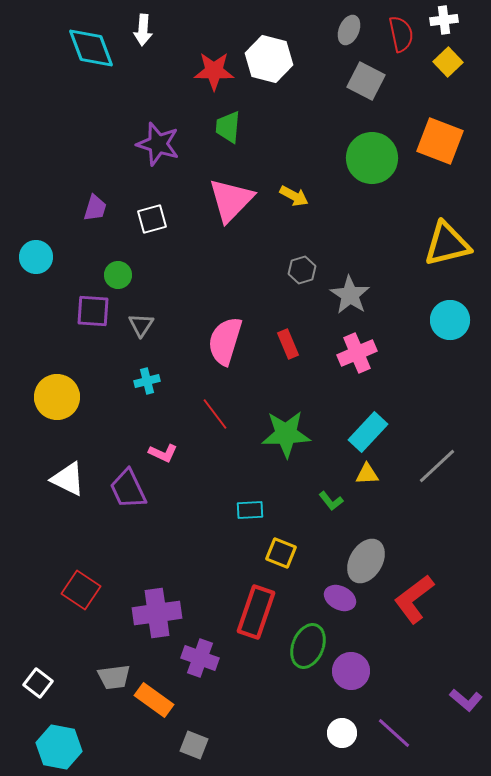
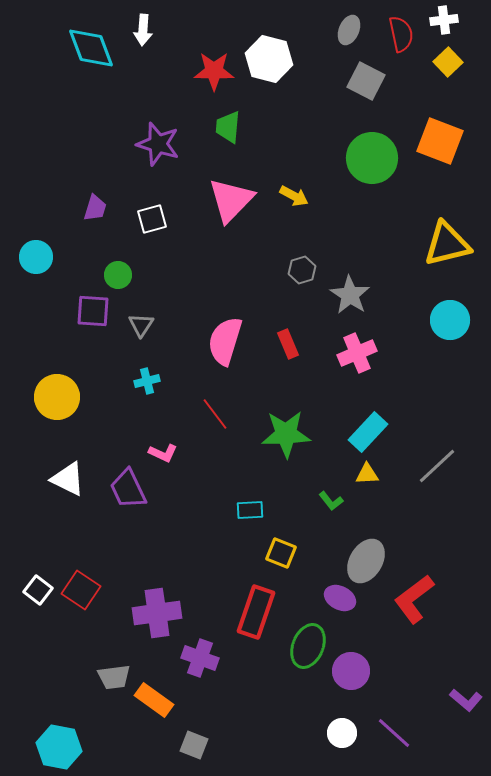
white square at (38, 683): moved 93 px up
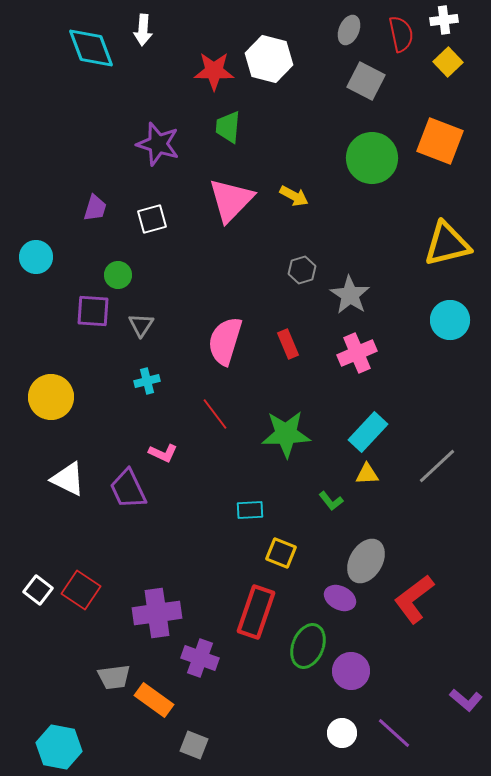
yellow circle at (57, 397): moved 6 px left
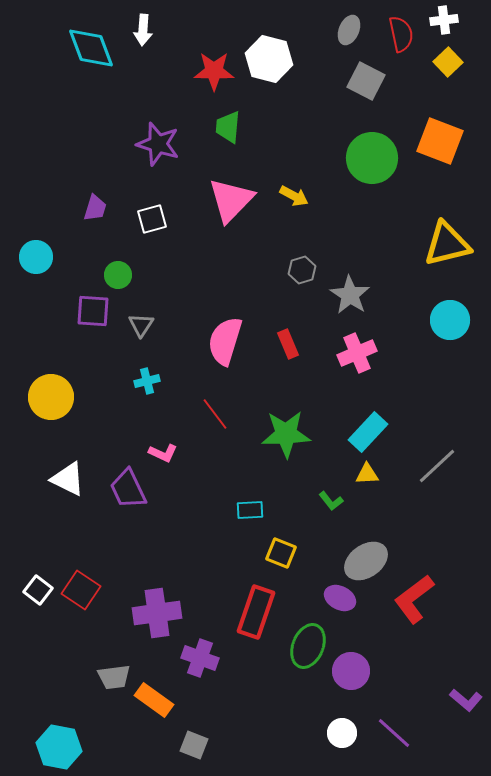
gray ellipse at (366, 561): rotated 24 degrees clockwise
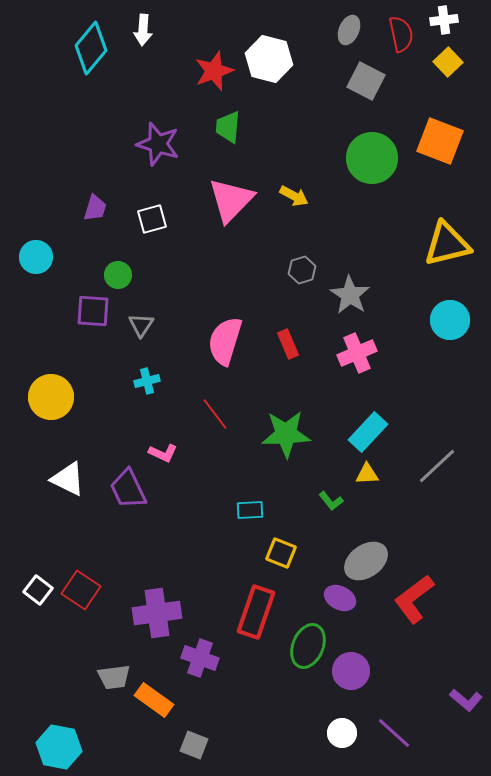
cyan diamond at (91, 48): rotated 60 degrees clockwise
red star at (214, 71): rotated 21 degrees counterclockwise
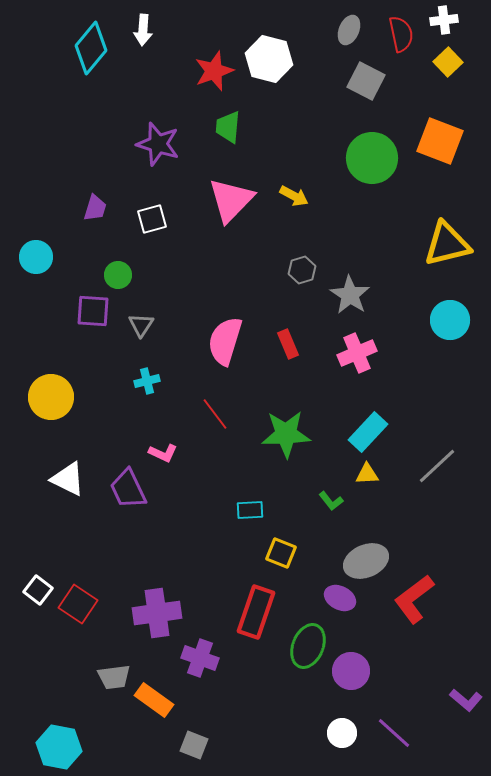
gray ellipse at (366, 561): rotated 12 degrees clockwise
red square at (81, 590): moved 3 px left, 14 px down
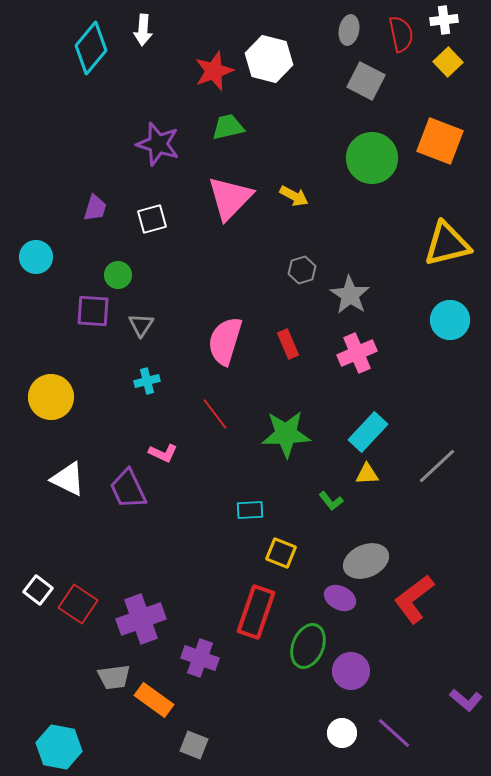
gray ellipse at (349, 30): rotated 12 degrees counterclockwise
green trapezoid at (228, 127): rotated 72 degrees clockwise
pink triangle at (231, 200): moved 1 px left, 2 px up
purple cross at (157, 613): moved 16 px left, 6 px down; rotated 12 degrees counterclockwise
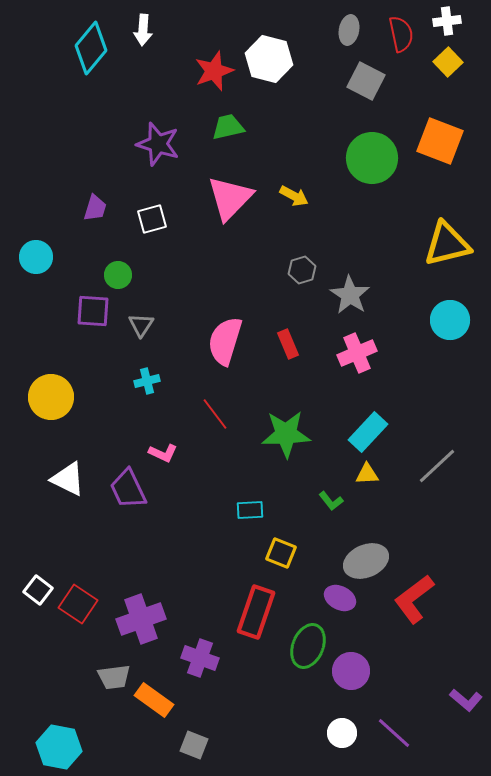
white cross at (444, 20): moved 3 px right, 1 px down
